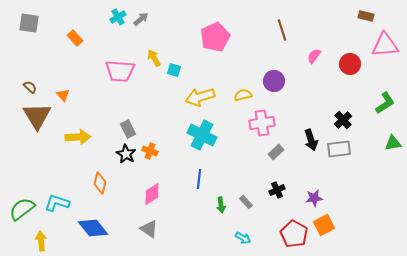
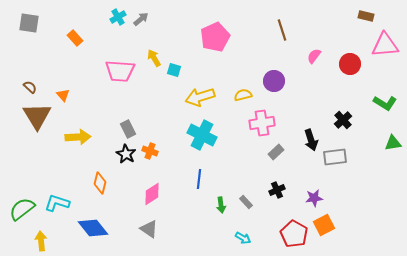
green L-shape at (385, 103): rotated 65 degrees clockwise
gray rectangle at (339, 149): moved 4 px left, 8 px down
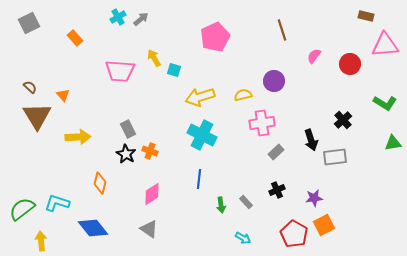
gray square at (29, 23): rotated 35 degrees counterclockwise
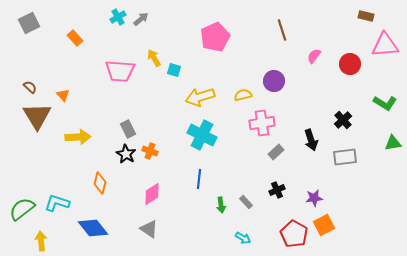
gray rectangle at (335, 157): moved 10 px right
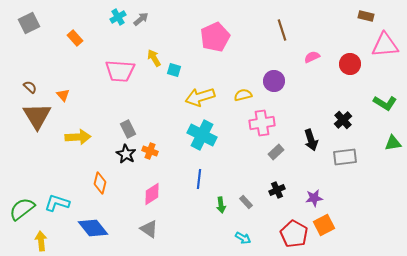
pink semicircle at (314, 56): moved 2 px left, 1 px down; rotated 28 degrees clockwise
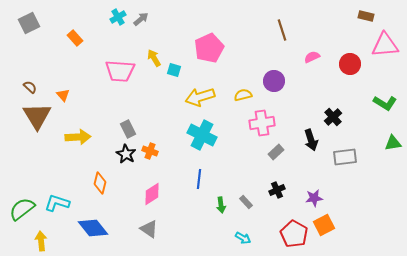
pink pentagon at (215, 37): moved 6 px left, 11 px down
black cross at (343, 120): moved 10 px left, 3 px up
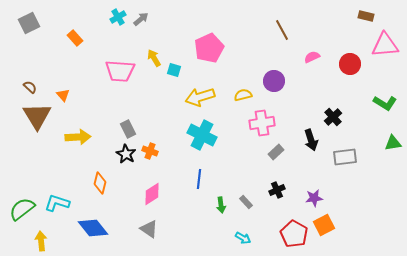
brown line at (282, 30): rotated 10 degrees counterclockwise
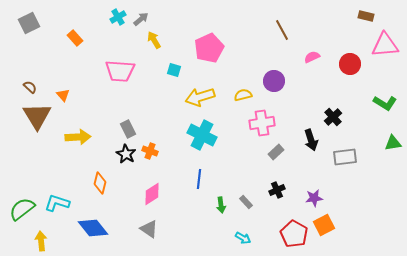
yellow arrow at (154, 58): moved 18 px up
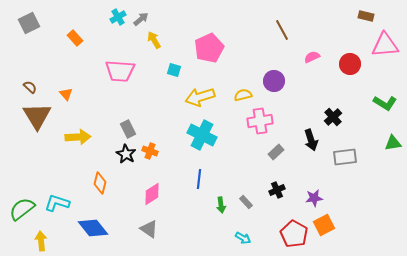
orange triangle at (63, 95): moved 3 px right, 1 px up
pink cross at (262, 123): moved 2 px left, 2 px up
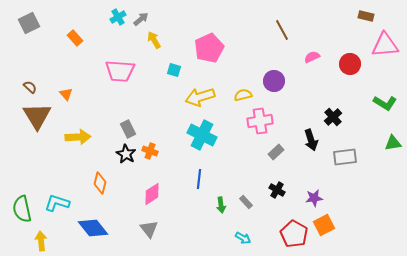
black cross at (277, 190): rotated 35 degrees counterclockwise
green semicircle at (22, 209): rotated 64 degrees counterclockwise
gray triangle at (149, 229): rotated 18 degrees clockwise
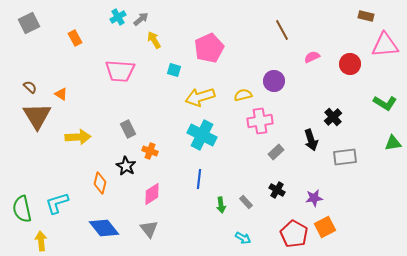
orange rectangle at (75, 38): rotated 14 degrees clockwise
orange triangle at (66, 94): moved 5 px left; rotated 16 degrees counterclockwise
black star at (126, 154): moved 12 px down
cyan L-shape at (57, 203): rotated 35 degrees counterclockwise
orange square at (324, 225): moved 1 px right, 2 px down
blue diamond at (93, 228): moved 11 px right
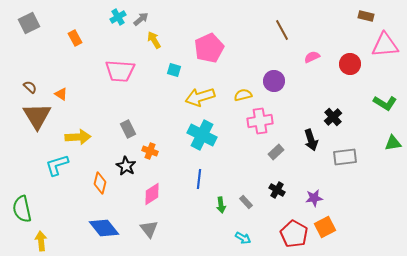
cyan L-shape at (57, 203): moved 38 px up
